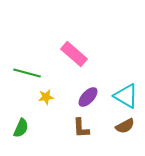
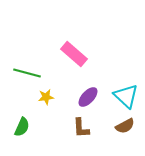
cyan triangle: rotated 12 degrees clockwise
green semicircle: moved 1 px right, 1 px up
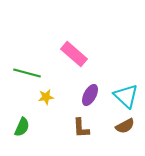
purple ellipse: moved 2 px right, 2 px up; rotated 15 degrees counterclockwise
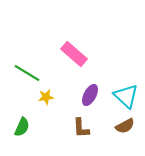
green line: rotated 16 degrees clockwise
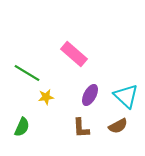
brown semicircle: moved 7 px left
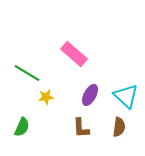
brown semicircle: moved 1 px right, 1 px down; rotated 54 degrees counterclockwise
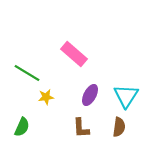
cyan triangle: rotated 20 degrees clockwise
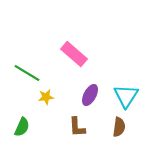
brown L-shape: moved 4 px left, 1 px up
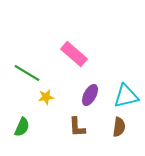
cyan triangle: rotated 44 degrees clockwise
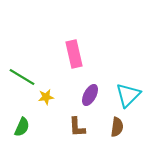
pink rectangle: rotated 36 degrees clockwise
green line: moved 5 px left, 4 px down
cyan triangle: moved 2 px right, 1 px up; rotated 32 degrees counterclockwise
brown semicircle: moved 2 px left
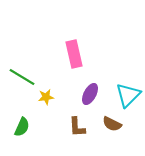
purple ellipse: moved 1 px up
brown semicircle: moved 5 px left, 3 px up; rotated 108 degrees clockwise
